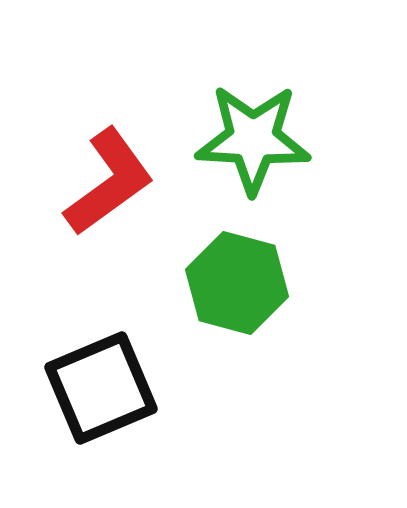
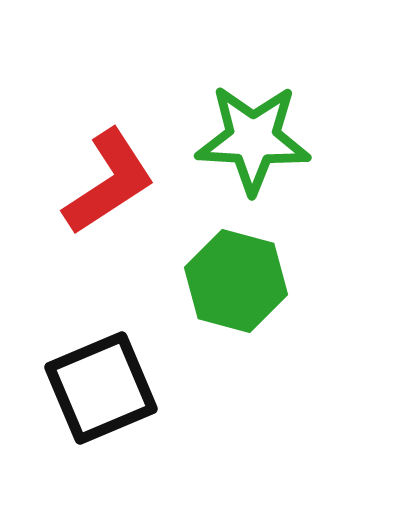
red L-shape: rotated 3 degrees clockwise
green hexagon: moved 1 px left, 2 px up
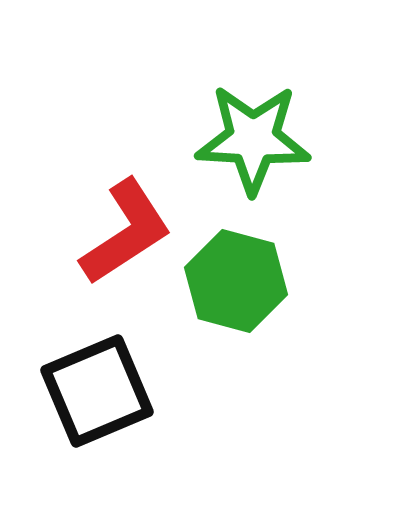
red L-shape: moved 17 px right, 50 px down
black square: moved 4 px left, 3 px down
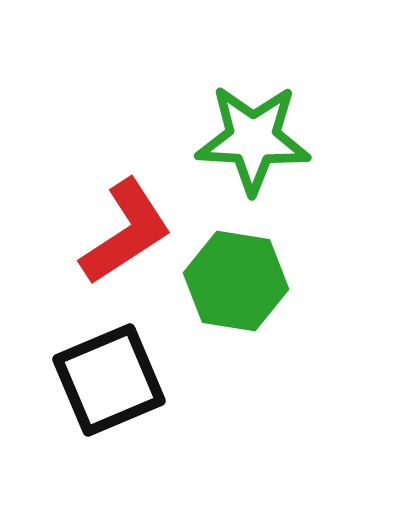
green hexagon: rotated 6 degrees counterclockwise
black square: moved 12 px right, 11 px up
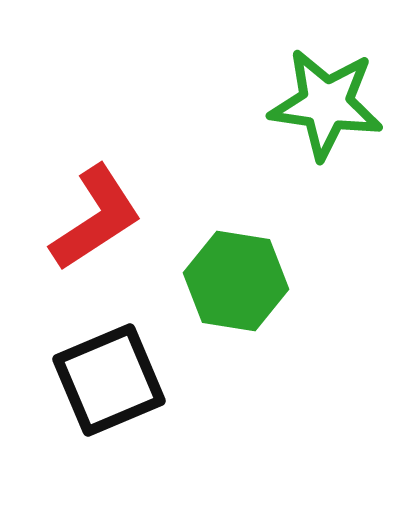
green star: moved 73 px right, 35 px up; rotated 5 degrees clockwise
red L-shape: moved 30 px left, 14 px up
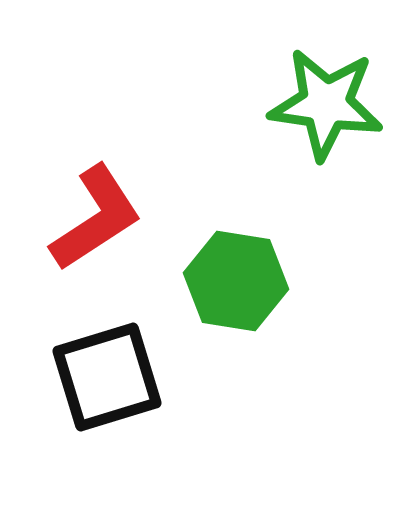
black square: moved 2 px left, 3 px up; rotated 6 degrees clockwise
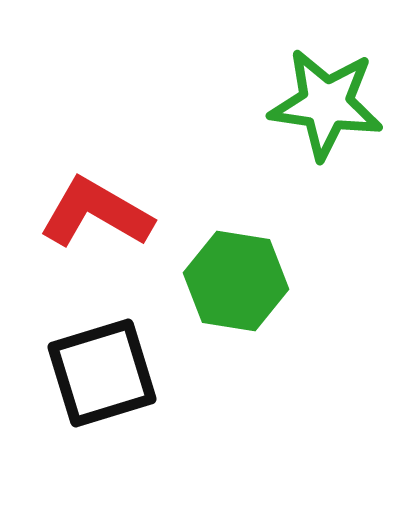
red L-shape: moved 5 px up; rotated 117 degrees counterclockwise
black square: moved 5 px left, 4 px up
